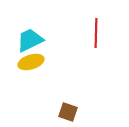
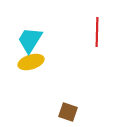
red line: moved 1 px right, 1 px up
cyan trapezoid: rotated 32 degrees counterclockwise
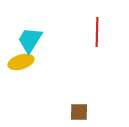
yellow ellipse: moved 10 px left
brown square: moved 11 px right; rotated 18 degrees counterclockwise
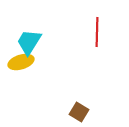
cyan trapezoid: moved 1 px left, 2 px down
brown square: rotated 30 degrees clockwise
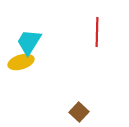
brown square: rotated 12 degrees clockwise
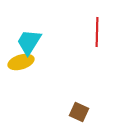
brown square: rotated 18 degrees counterclockwise
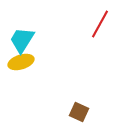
red line: moved 3 px right, 8 px up; rotated 28 degrees clockwise
cyan trapezoid: moved 7 px left, 2 px up
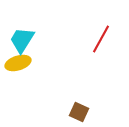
red line: moved 1 px right, 15 px down
yellow ellipse: moved 3 px left, 1 px down
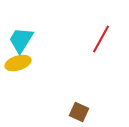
cyan trapezoid: moved 1 px left
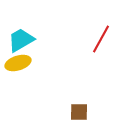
cyan trapezoid: rotated 28 degrees clockwise
brown square: rotated 24 degrees counterclockwise
